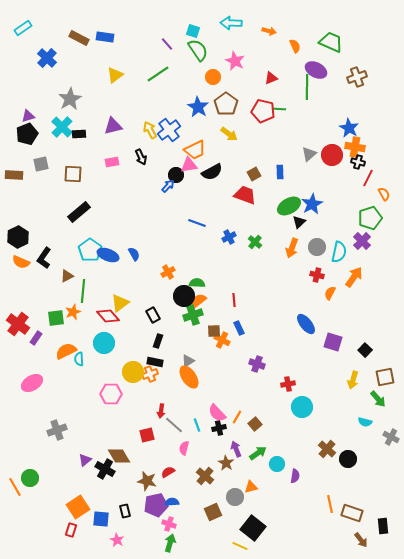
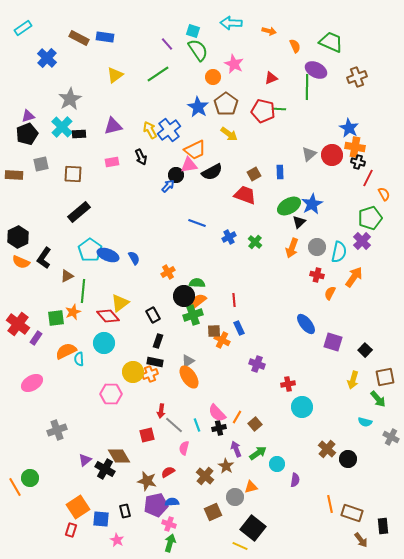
pink star at (235, 61): moved 1 px left, 3 px down
blue semicircle at (134, 254): moved 4 px down
brown star at (226, 463): moved 3 px down
purple semicircle at (295, 476): moved 4 px down
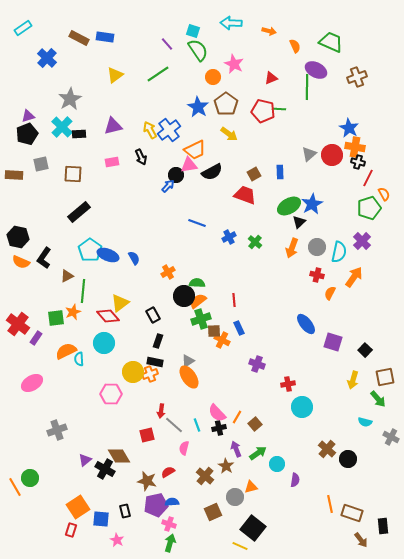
green pentagon at (370, 218): moved 1 px left, 10 px up
black hexagon at (18, 237): rotated 20 degrees counterclockwise
green cross at (193, 315): moved 8 px right, 4 px down
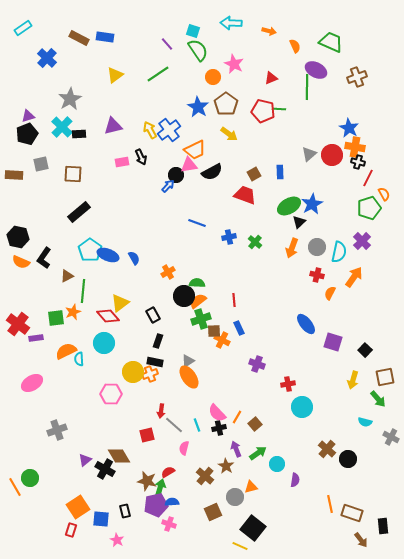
pink rectangle at (112, 162): moved 10 px right
blue cross at (229, 237): rotated 16 degrees clockwise
purple rectangle at (36, 338): rotated 48 degrees clockwise
green arrow at (170, 543): moved 10 px left, 55 px up
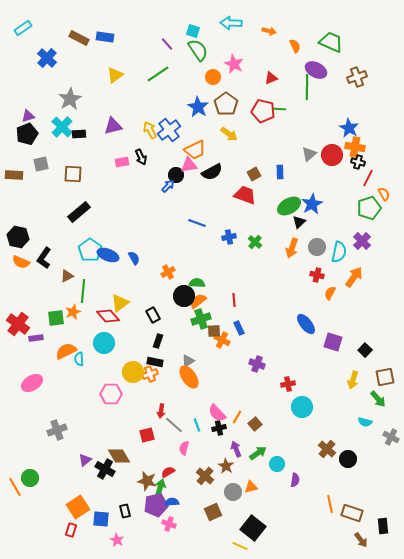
gray circle at (235, 497): moved 2 px left, 5 px up
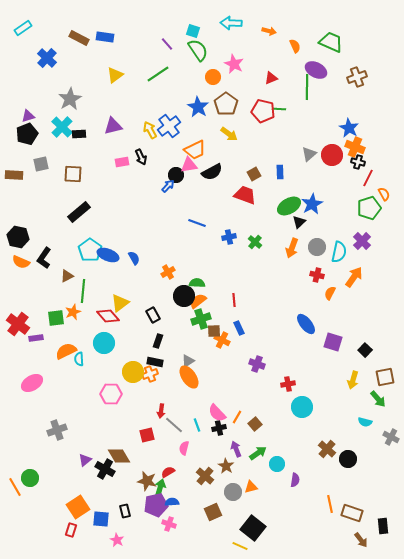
blue cross at (169, 130): moved 4 px up
orange cross at (355, 147): rotated 12 degrees clockwise
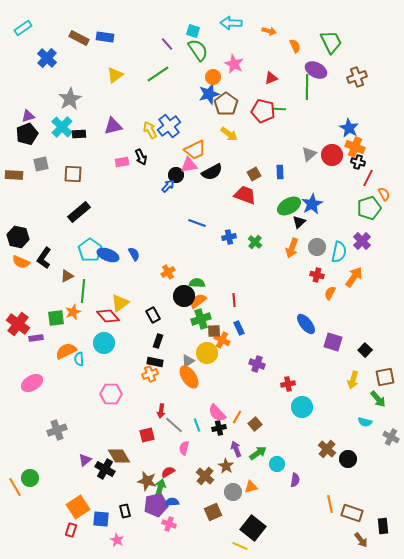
green trapezoid at (331, 42): rotated 40 degrees clockwise
blue star at (198, 107): moved 11 px right, 13 px up; rotated 25 degrees clockwise
blue semicircle at (134, 258): moved 4 px up
yellow circle at (133, 372): moved 74 px right, 19 px up
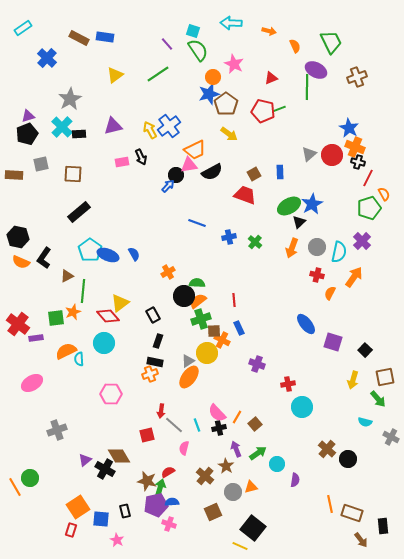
green line at (279, 109): rotated 24 degrees counterclockwise
orange ellipse at (189, 377): rotated 70 degrees clockwise
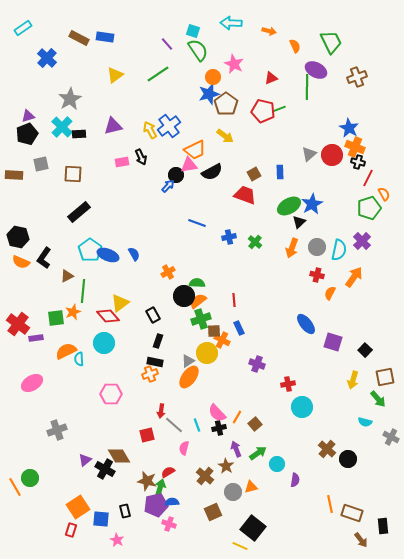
yellow arrow at (229, 134): moved 4 px left, 2 px down
cyan semicircle at (339, 252): moved 2 px up
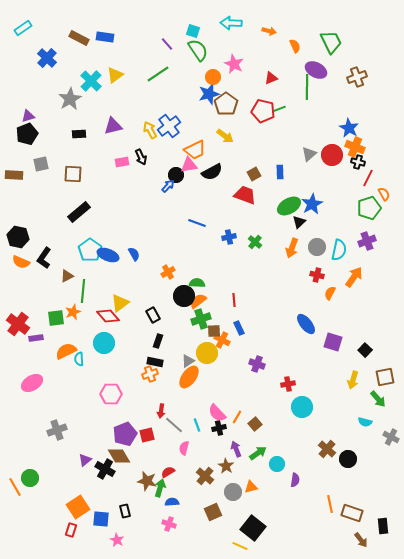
cyan cross at (62, 127): moved 29 px right, 46 px up
purple cross at (362, 241): moved 5 px right; rotated 24 degrees clockwise
purple pentagon at (156, 505): moved 31 px left, 71 px up; rotated 10 degrees counterclockwise
